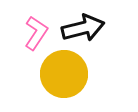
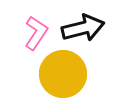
yellow circle: moved 1 px left
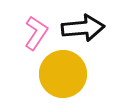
black arrow: rotated 9 degrees clockwise
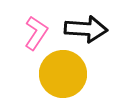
black arrow: moved 3 px right, 1 px down; rotated 9 degrees clockwise
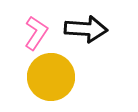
yellow circle: moved 12 px left, 3 px down
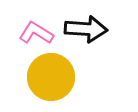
pink L-shape: rotated 92 degrees counterclockwise
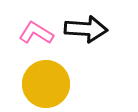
yellow circle: moved 5 px left, 7 px down
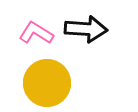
yellow circle: moved 1 px right, 1 px up
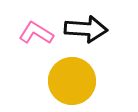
yellow circle: moved 25 px right, 2 px up
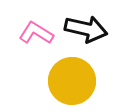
black arrow: rotated 9 degrees clockwise
